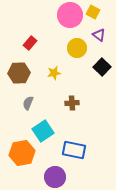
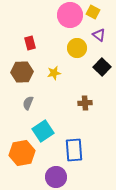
red rectangle: rotated 56 degrees counterclockwise
brown hexagon: moved 3 px right, 1 px up
brown cross: moved 13 px right
blue rectangle: rotated 75 degrees clockwise
purple circle: moved 1 px right
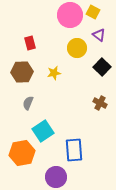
brown cross: moved 15 px right; rotated 32 degrees clockwise
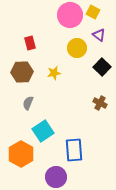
orange hexagon: moved 1 px left, 1 px down; rotated 20 degrees counterclockwise
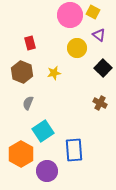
black square: moved 1 px right, 1 px down
brown hexagon: rotated 25 degrees clockwise
purple circle: moved 9 px left, 6 px up
